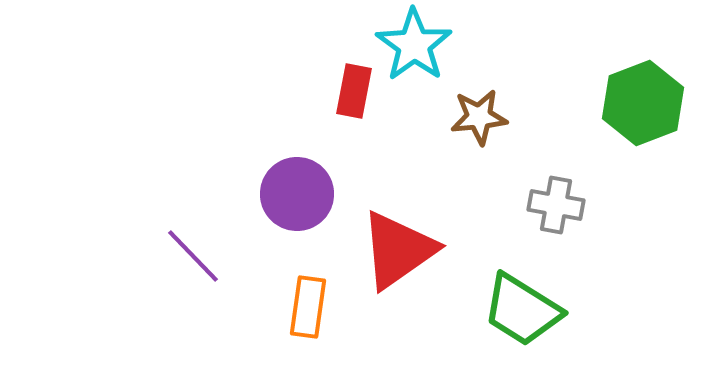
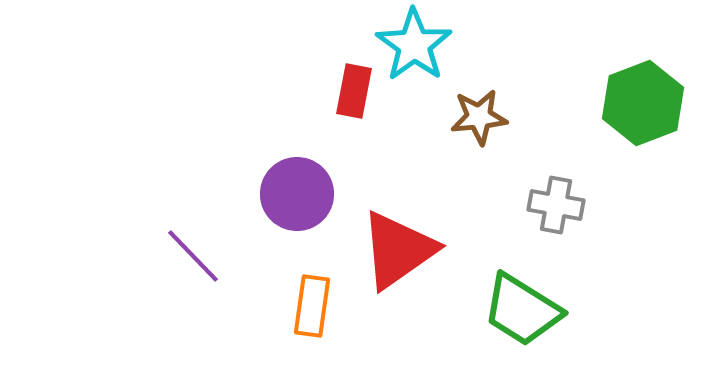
orange rectangle: moved 4 px right, 1 px up
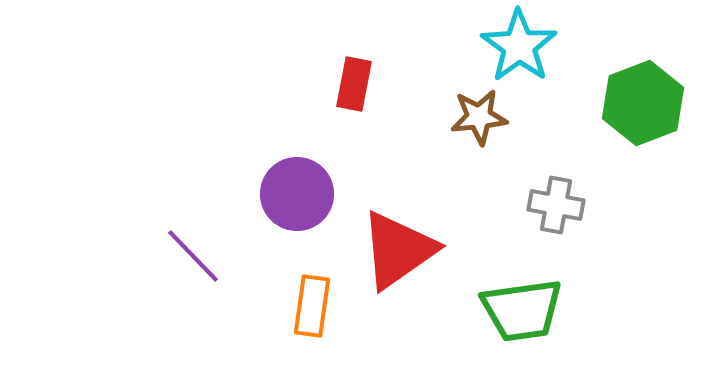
cyan star: moved 105 px right, 1 px down
red rectangle: moved 7 px up
green trapezoid: rotated 40 degrees counterclockwise
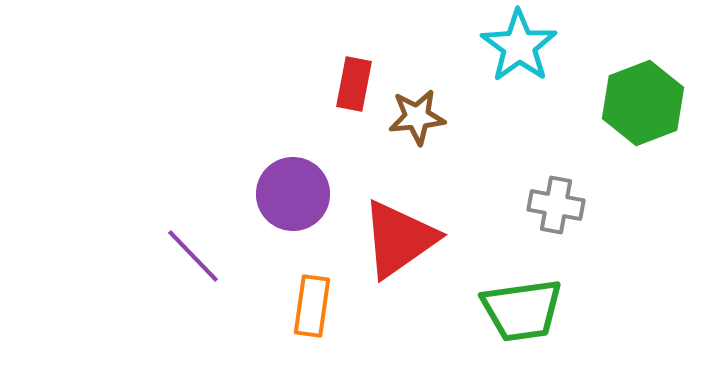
brown star: moved 62 px left
purple circle: moved 4 px left
red triangle: moved 1 px right, 11 px up
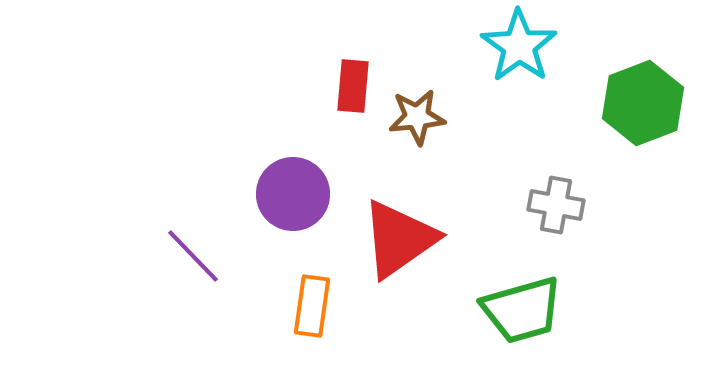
red rectangle: moved 1 px left, 2 px down; rotated 6 degrees counterclockwise
green trapezoid: rotated 8 degrees counterclockwise
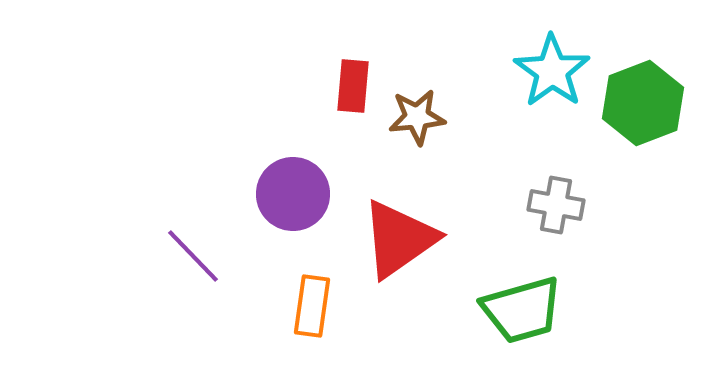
cyan star: moved 33 px right, 25 px down
